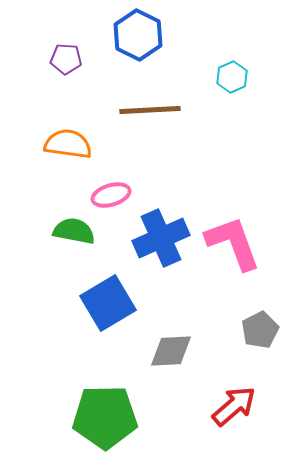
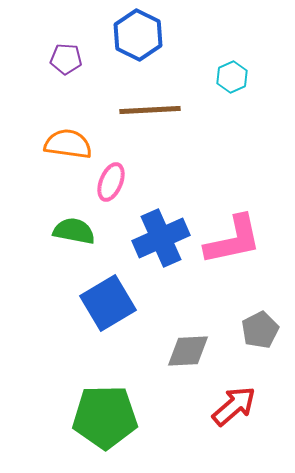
pink ellipse: moved 13 px up; rotated 51 degrees counterclockwise
pink L-shape: moved 3 px up; rotated 98 degrees clockwise
gray diamond: moved 17 px right
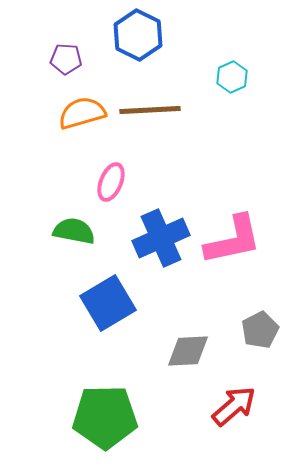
orange semicircle: moved 14 px right, 31 px up; rotated 24 degrees counterclockwise
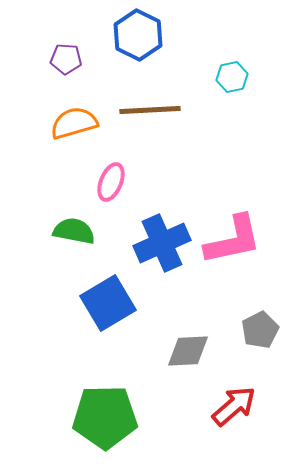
cyan hexagon: rotated 12 degrees clockwise
orange semicircle: moved 8 px left, 10 px down
blue cross: moved 1 px right, 5 px down
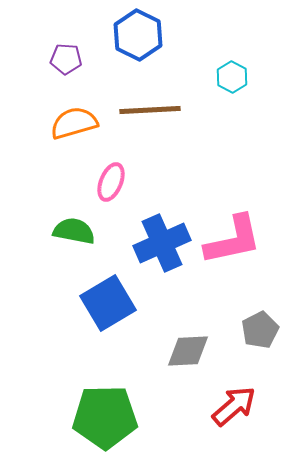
cyan hexagon: rotated 20 degrees counterclockwise
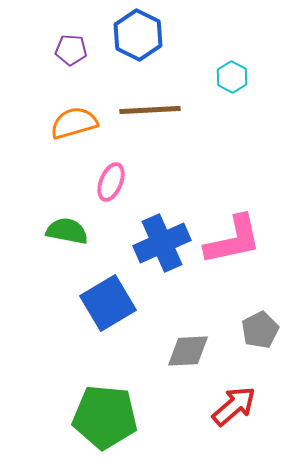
purple pentagon: moved 5 px right, 9 px up
green semicircle: moved 7 px left
green pentagon: rotated 6 degrees clockwise
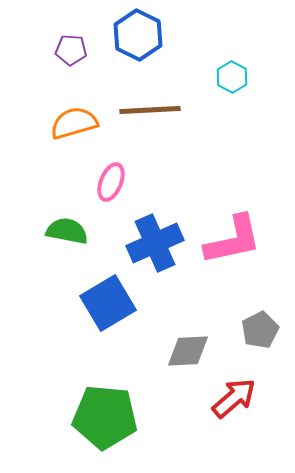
blue cross: moved 7 px left
red arrow: moved 8 px up
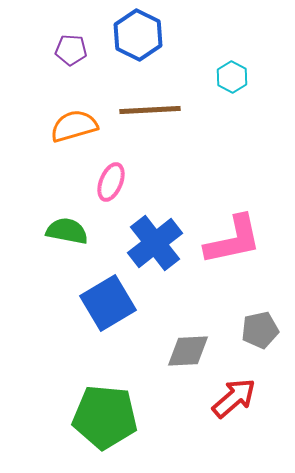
orange semicircle: moved 3 px down
blue cross: rotated 14 degrees counterclockwise
gray pentagon: rotated 15 degrees clockwise
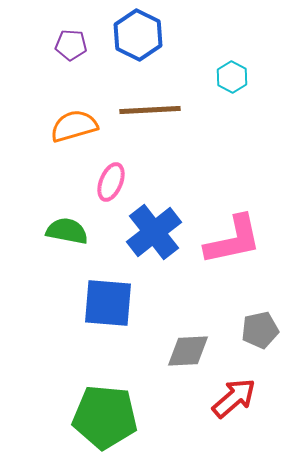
purple pentagon: moved 5 px up
blue cross: moved 1 px left, 11 px up
blue square: rotated 36 degrees clockwise
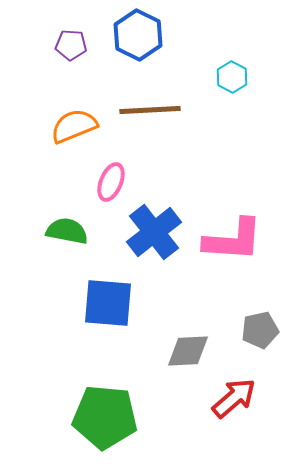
orange semicircle: rotated 6 degrees counterclockwise
pink L-shape: rotated 16 degrees clockwise
